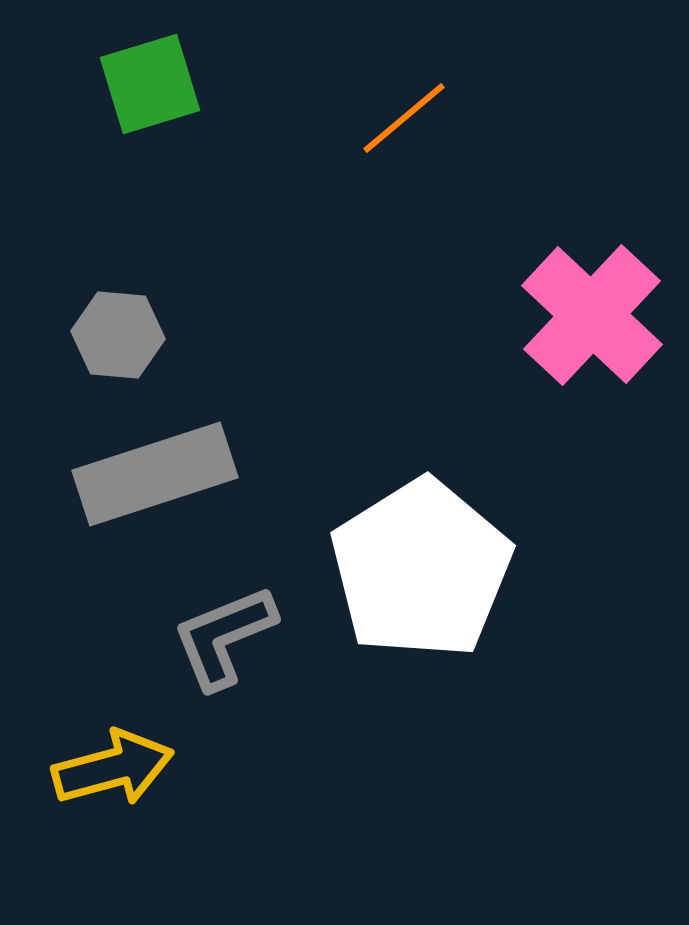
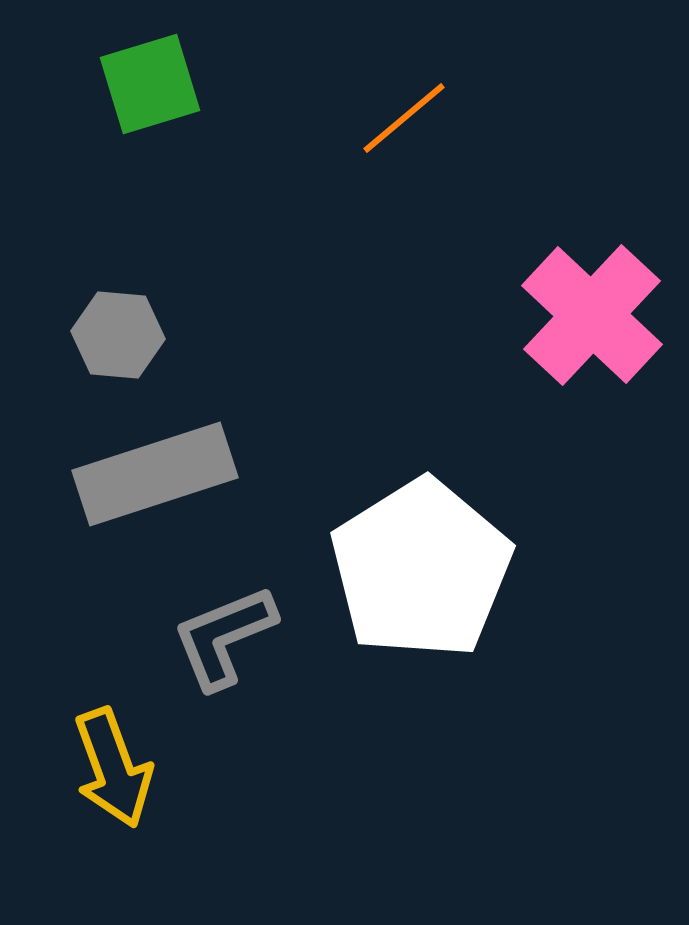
yellow arrow: rotated 85 degrees clockwise
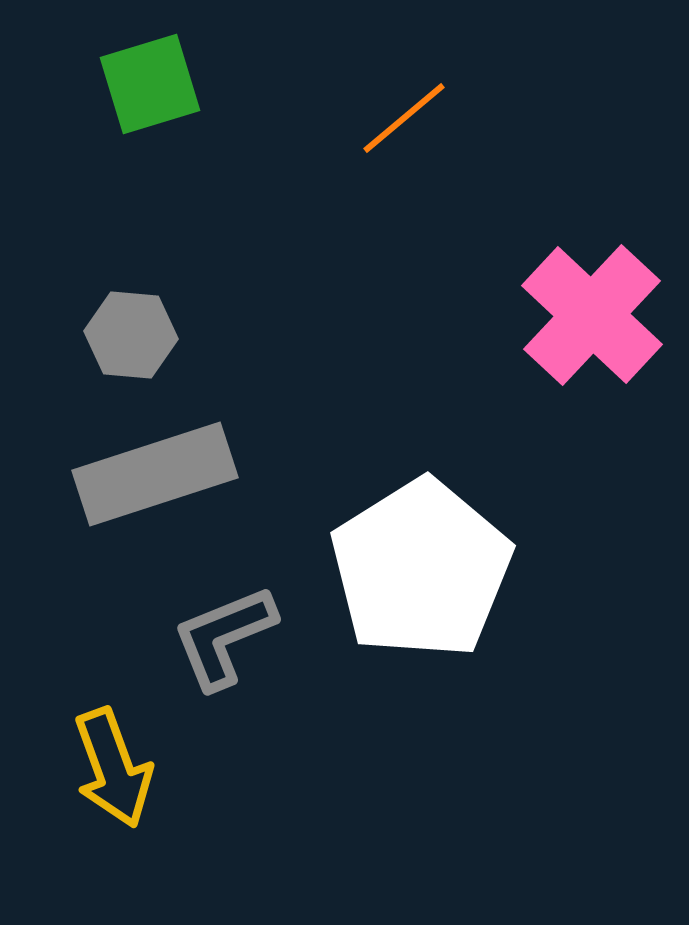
gray hexagon: moved 13 px right
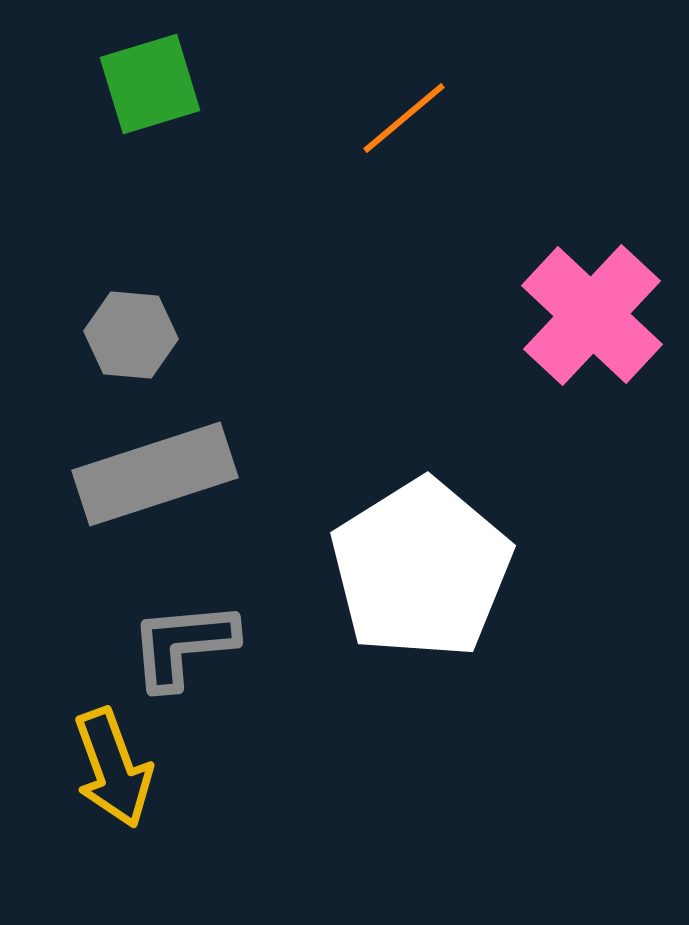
gray L-shape: moved 41 px left, 8 px down; rotated 17 degrees clockwise
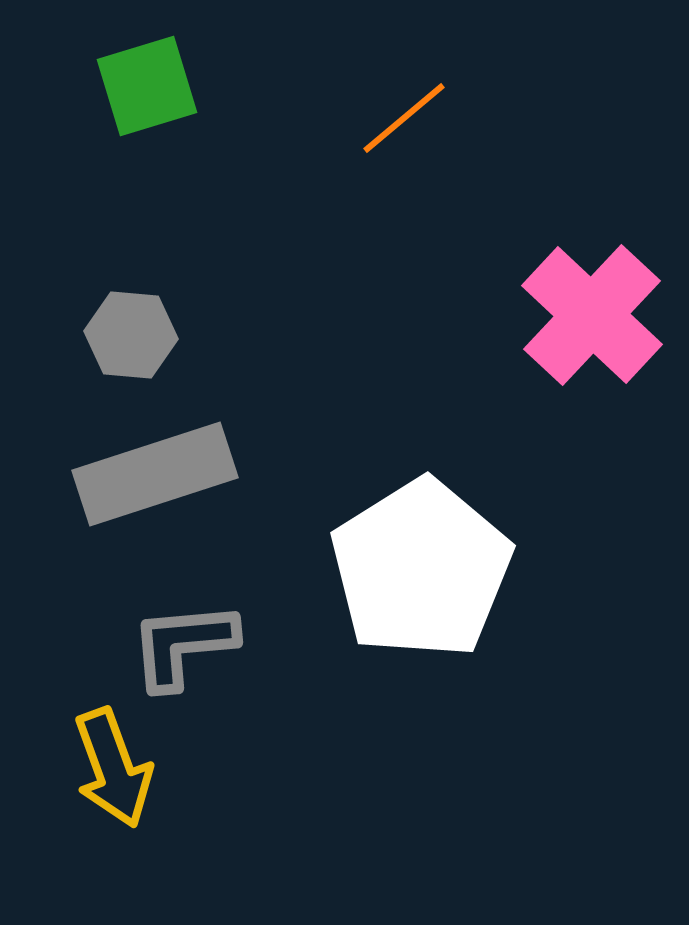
green square: moved 3 px left, 2 px down
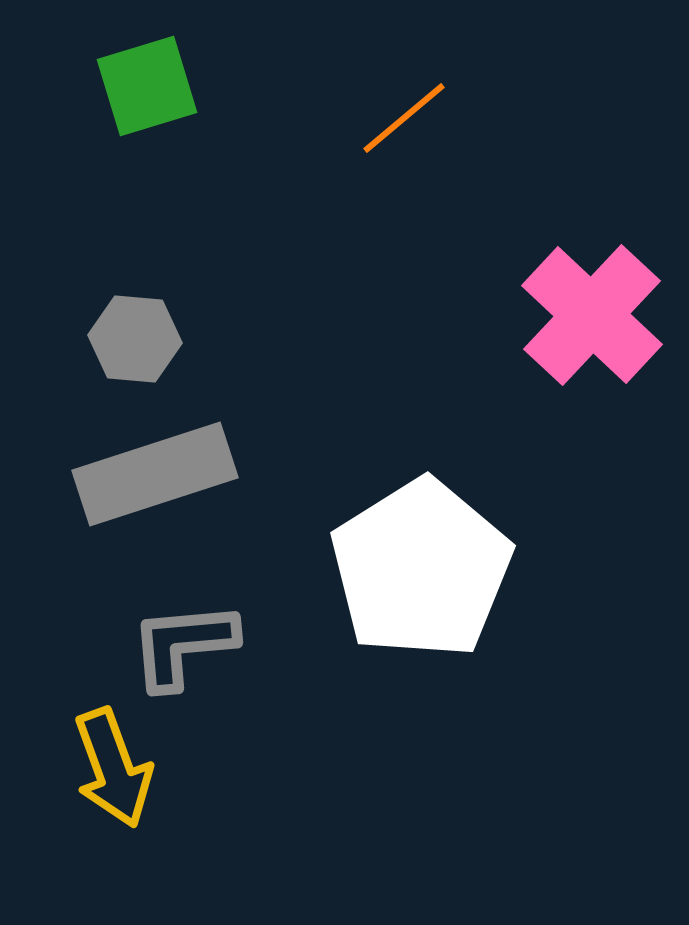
gray hexagon: moved 4 px right, 4 px down
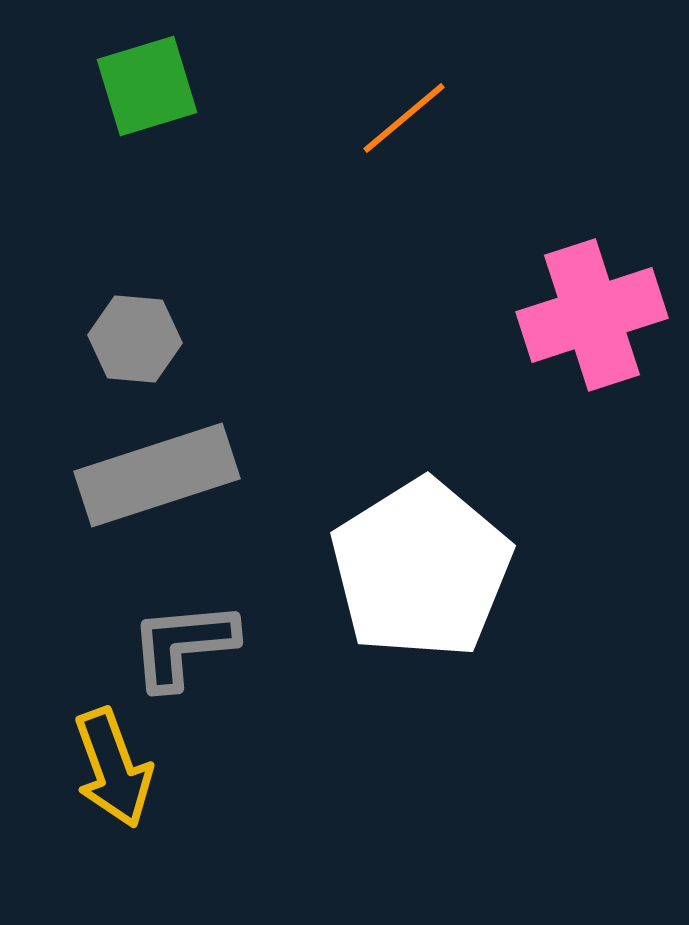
pink cross: rotated 29 degrees clockwise
gray rectangle: moved 2 px right, 1 px down
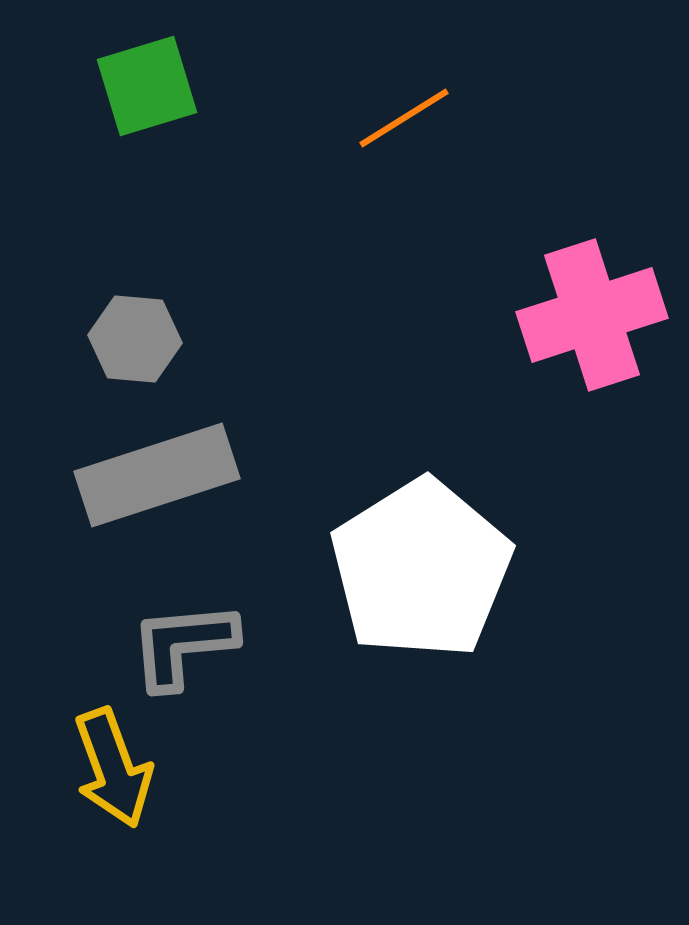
orange line: rotated 8 degrees clockwise
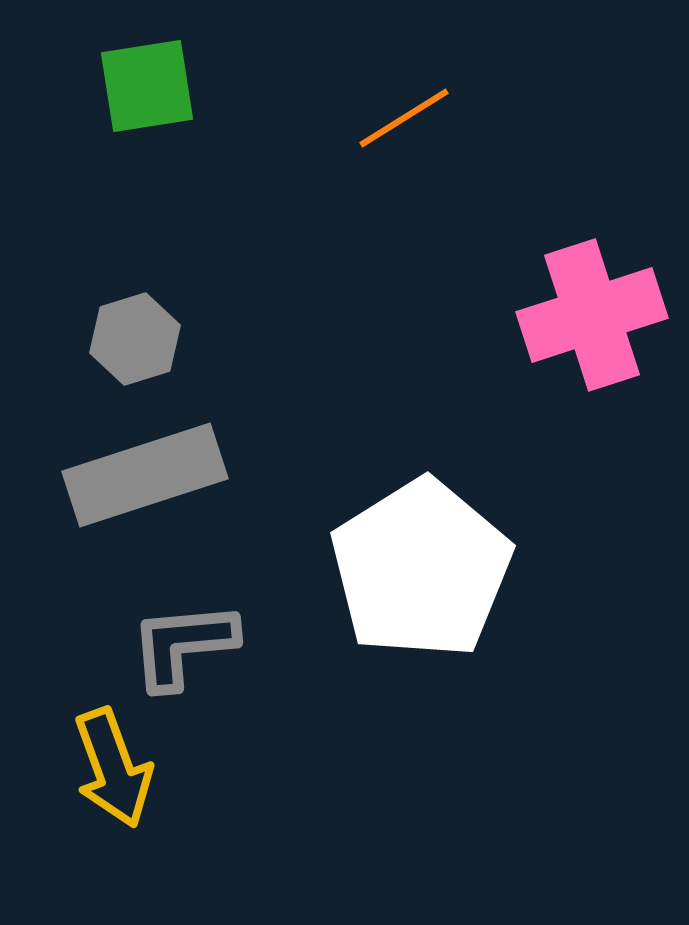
green square: rotated 8 degrees clockwise
gray hexagon: rotated 22 degrees counterclockwise
gray rectangle: moved 12 px left
